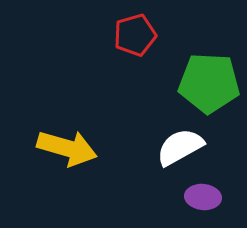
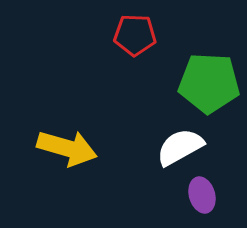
red pentagon: rotated 18 degrees clockwise
purple ellipse: moved 1 px left, 2 px up; rotated 68 degrees clockwise
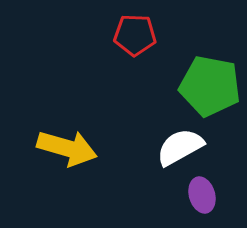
green pentagon: moved 1 px right, 3 px down; rotated 8 degrees clockwise
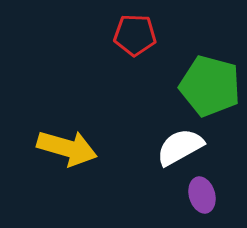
green pentagon: rotated 4 degrees clockwise
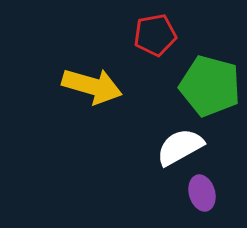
red pentagon: moved 20 px right; rotated 12 degrees counterclockwise
yellow arrow: moved 25 px right, 62 px up
purple ellipse: moved 2 px up
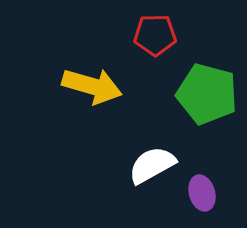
red pentagon: rotated 9 degrees clockwise
green pentagon: moved 3 px left, 8 px down
white semicircle: moved 28 px left, 18 px down
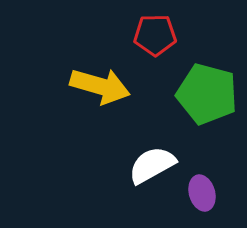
yellow arrow: moved 8 px right
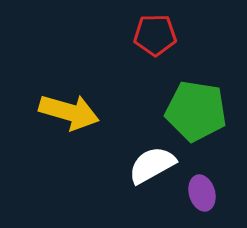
yellow arrow: moved 31 px left, 26 px down
green pentagon: moved 11 px left, 17 px down; rotated 6 degrees counterclockwise
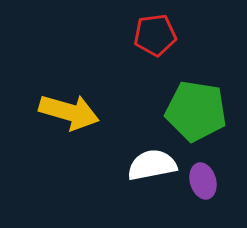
red pentagon: rotated 6 degrees counterclockwise
white semicircle: rotated 18 degrees clockwise
purple ellipse: moved 1 px right, 12 px up
